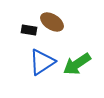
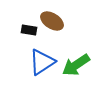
brown ellipse: moved 1 px up
green arrow: moved 1 px left, 1 px down
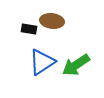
brown ellipse: rotated 25 degrees counterclockwise
black rectangle: moved 1 px up
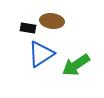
black rectangle: moved 1 px left, 1 px up
blue triangle: moved 1 px left, 8 px up
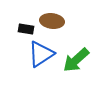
black rectangle: moved 2 px left, 1 px down
green arrow: moved 5 px up; rotated 8 degrees counterclockwise
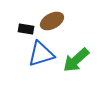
brown ellipse: rotated 35 degrees counterclockwise
blue triangle: rotated 16 degrees clockwise
